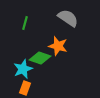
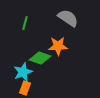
orange star: rotated 18 degrees counterclockwise
cyan star: moved 3 px down
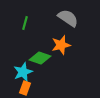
orange star: moved 3 px right, 1 px up; rotated 12 degrees counterclockwise
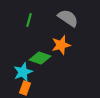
green line: moved 4 px right, 3 px up
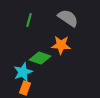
orange star: rotated 18 degrees clockwise
